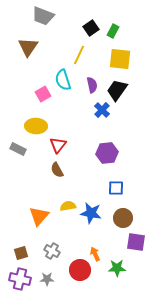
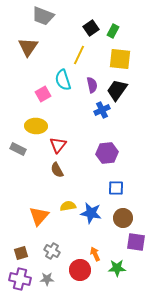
blue cross: rotated 21 degrees clockwise
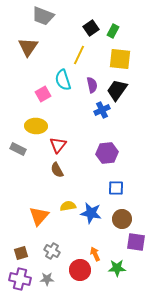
brown circle: moved 1 px left, 1 px down
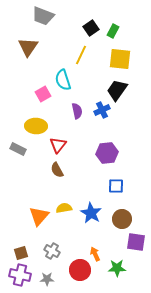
yellow line: moved 2 px right
purple semicircle: moved 15 px left, 26 px down
blue square: moved 2 px up
yellow semicircle: moved 4 px left, 2 px down
blue star: rotated 20 degrees clockwise
purple cross: moved 4 px up
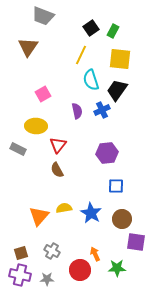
cyan semicircle: moved 28 px right
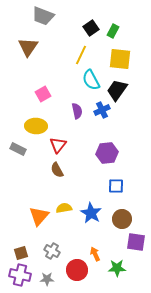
cyan semicircle: rotated 10 degrees counterclockwise
red circle: moved 3 px left
